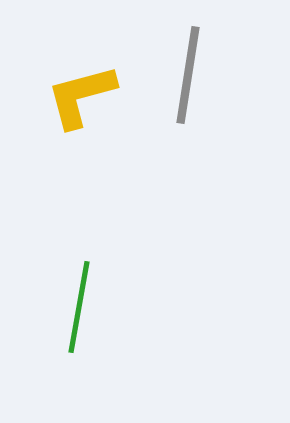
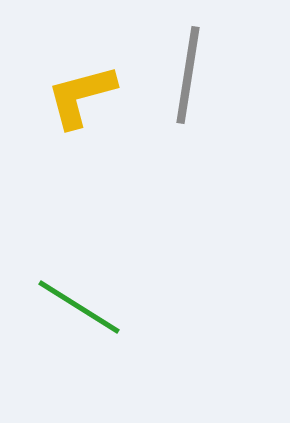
green line: rotated 68 degrees counterclockwise
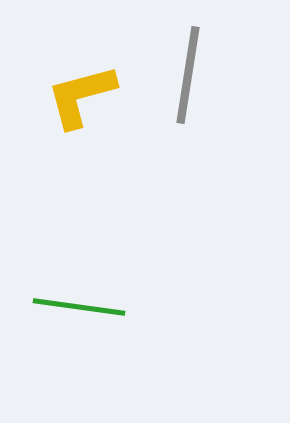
green line: rotated 24 degrees counterclockwise
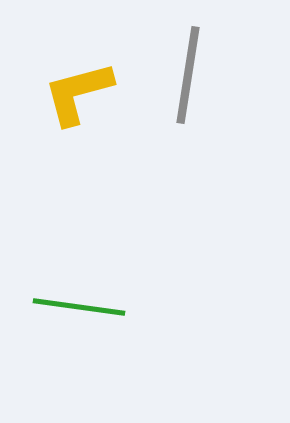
yellow L-shape: moved 3 px left, 3 px up
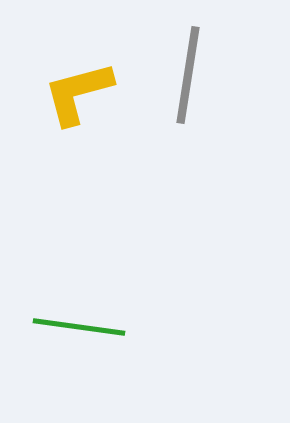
green line: moved 20 px down
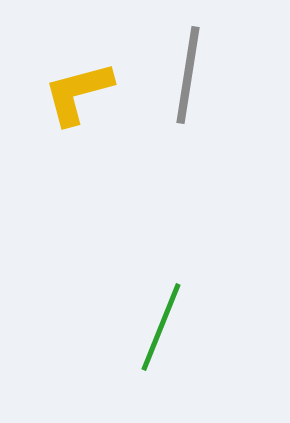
green line: moved 82 px right; rotated 76 degrees counterclockwise
